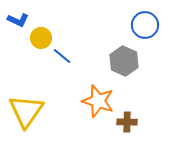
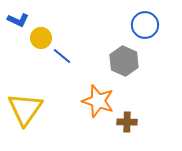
yellow triangle: moved 1 px left, 2 px up
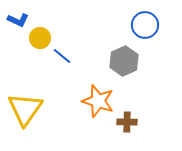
yellow circle: moved 1 px left
gray hexagon: rotated 12 degrees clockwise
